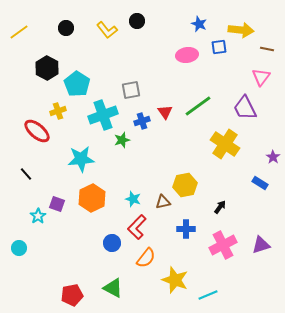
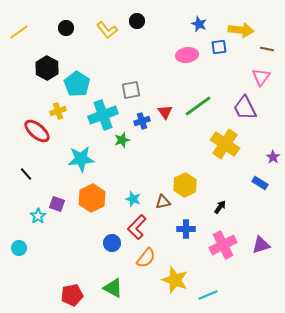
yellow hexagon at (185, 185): rotated 15 degrees counterclockwise
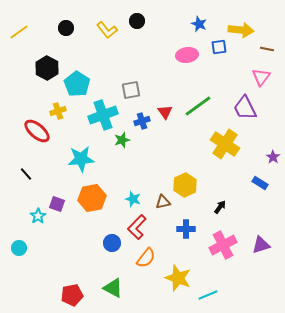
orange hexagon at (92, 198): rotated 16 degrees clockwise
yellow star at (175, 280): moved 3 px right, 2 px up
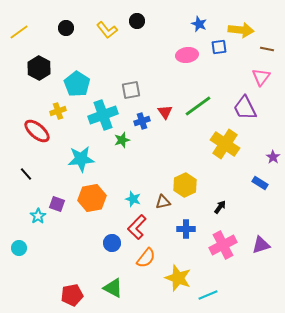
black hexagon at (47, 68): moved 8 px left
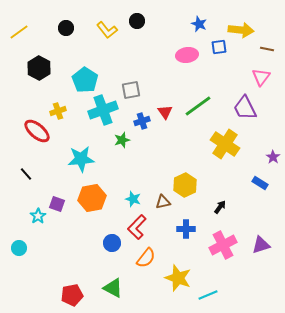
cyan pentagon at (77, 84): moved 8 px right, 4 px up
cyan cross at (103, 115): moved 5 px up
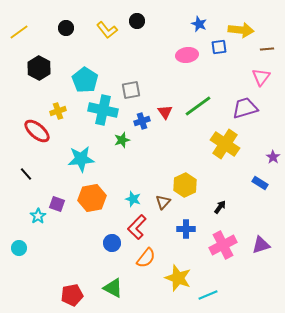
brown line at (267, 49): rotated 16 degrees counterclockwise
purple trapezoid at (245, 108): rotated 100 degrees clockwise
cyan cross at (103, 110): rotated 32 degrees clockwise
brown triangle at (163, 202): rotated 35 degrees counterclockwise
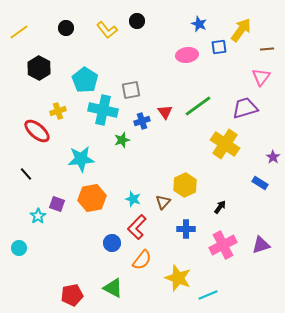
yellow arrow at (241, 30): rotated 60 degrees counterclockwise
orange semicircle at (146, 258): moved 4 px left, 2 px down
